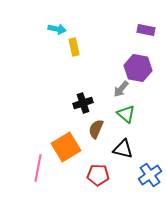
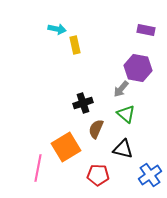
yellow rectangle: moved 1 px right, 2 px up
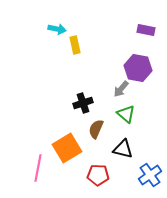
orange square: moved 1 px right, 1 px down
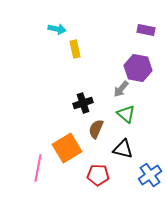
yellow rectangle: moved 4 px down
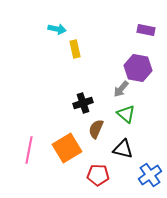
pink line: moved 9 px left, 18 px up
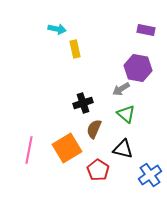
gray arrow: rotated 18 degrees clockwise
brown semicircle: moved 2 px left
red pentagon: moved 5 px up; rotated 30 degrees clockwise
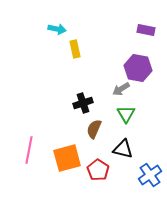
green triangle: rotated 18 degrees clockwise
orange square: moved 10 px down; rotated 16 degrees clockwise
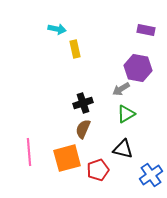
green triangle: rotated 30 degrees clockwise
brown semicircle: moved 11 px left
pink line: moved 2 px down; rotated 16 degrees counterclockwise
red pentagon: rotated 20 degrees clockwise
blue cross: moved 1 px right
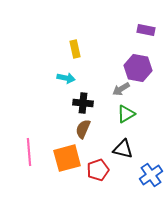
cyan arrow: moved 9 px right, 49 px down
black cross: rotated 24 degrees clockwise
